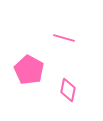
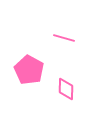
pink diamond: moved 2 px left, 1 px up; rotated 10 degrees counterclockwise
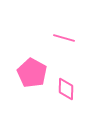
pink pentagon: moved 3 px right, 3 px down
